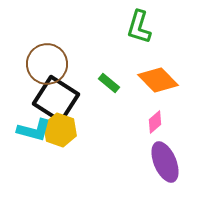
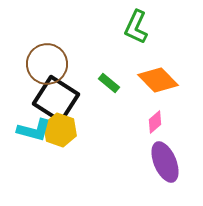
green L-shape: moved 3 px left; rotated 8 degrees clockwise
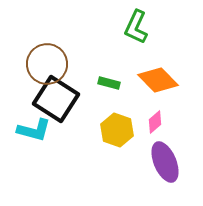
green rectangle: rotated 25 degrees counterclockwise
yellow hexagon: moved 57 px right
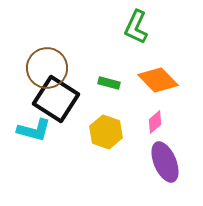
brown circle: moved 4 px down
yellow hexagon: moved 11 px left, 2 px down
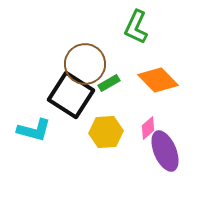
brown circle: moved 38 px right, 4 px up
green rectangle: rotated 45 degrees counterclockwise
black square: moved 15 px right, 4 px up
pink diamond: moved 7 px left, 6 px down
yellow hexagon: rotated 24 degrees counterclockwise
purple ellipse: moved 11 px up
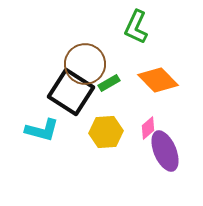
black square: moved 3 px up
cyan L-shape: moved 8 px right
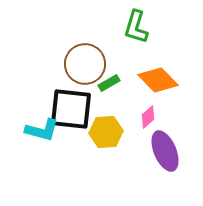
green L-shape: rotated 8 degrees counterclockwise
black square: moved 17 px down; rotated 27 degrees counterclockwise
pink diamond: moved 11 px up
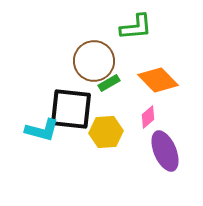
green L-shape: rotated 112 degrees counterclockwise
brown circle: moved 9 px right, 3 px up
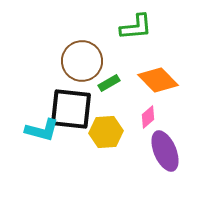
brown circle: moved 12 px left
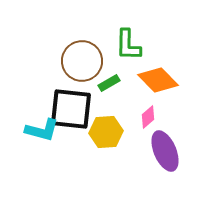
green L-shape: moved 8 px left, 18 px down; rotated 96 degrees clockwise
